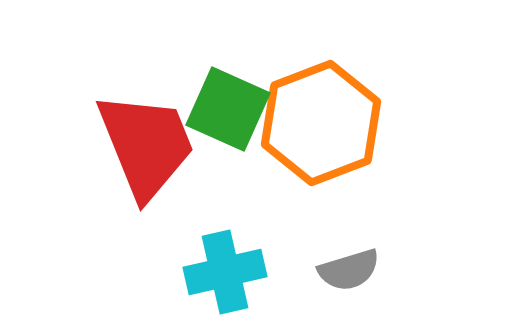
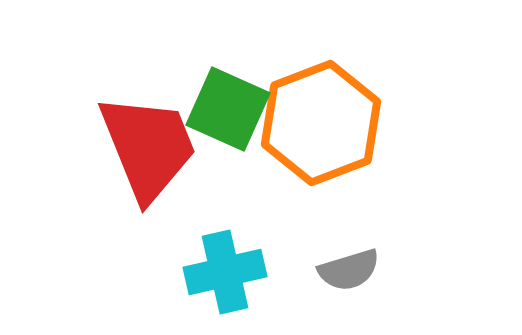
red trapezoid: moved 2 px right, 2 px down
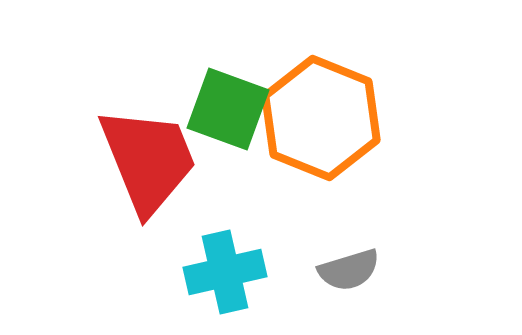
green square: rotated 4 degrees counterclockwise
orange hexagon: moved 5 px up; rotated 17 degrees counterclockwise
red trapezoid: moved 13 px down
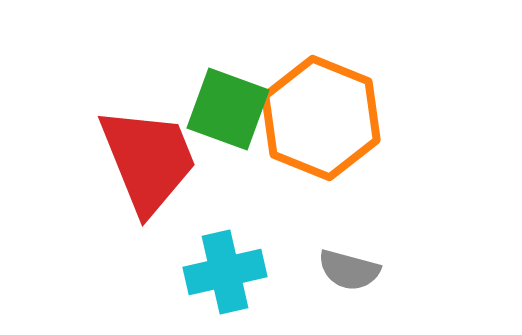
gray semicircle: rotated 32 degrees clockwise
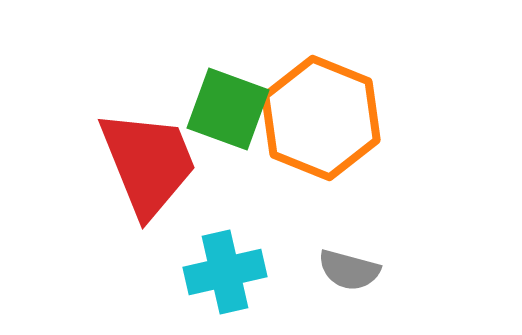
red trapezoid: moved 3 px down
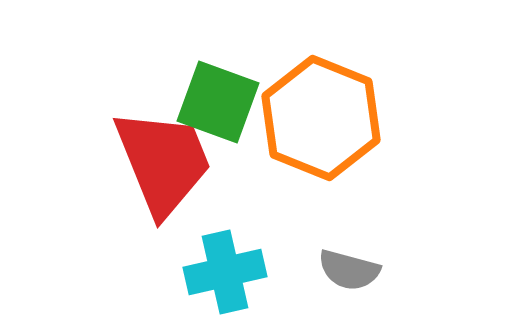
green square: moved 10 px left, 7 px up
red trapezoid: moved 15 px right, 1 px up
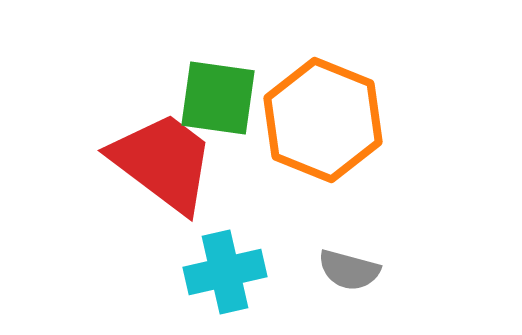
green square: moved 4 px up; rotated 12 degrees counterclockwise
orange hexagon: moved 2 px right, 2 px down
red trapezoid: rotated 31 degrees counterclockwise
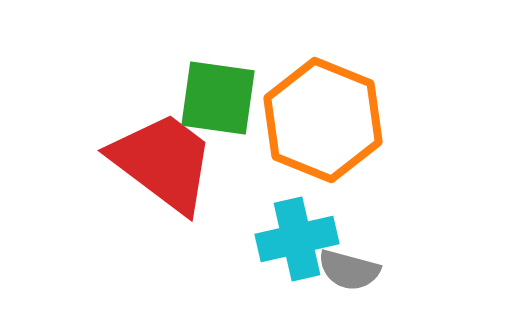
cyan cross: moved 72 px right, 33 px up
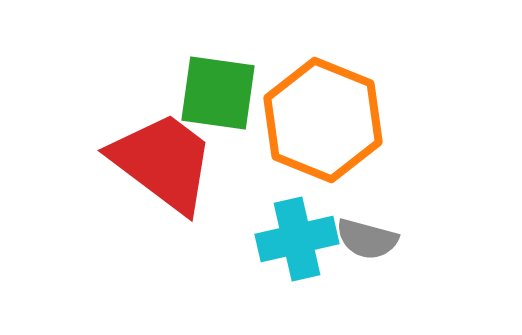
green square: moved 5 px up
gray semicircle: moved 18 px right, 31 px up
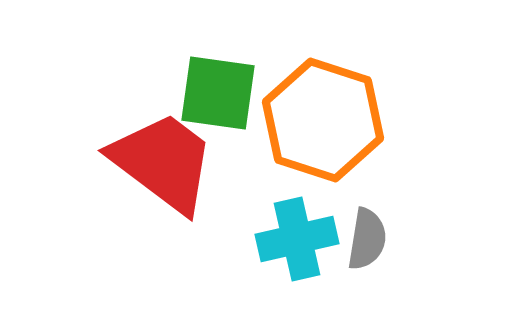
orange hexagon: rotated 4 degrees counterclockwise
gray semicircle: rotated 96 degrees counterclockwise
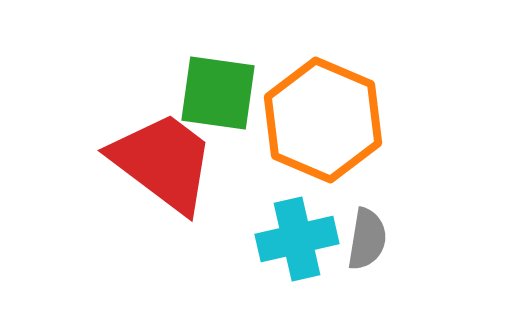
orange hexagon: rotated 5 degrees clockwise
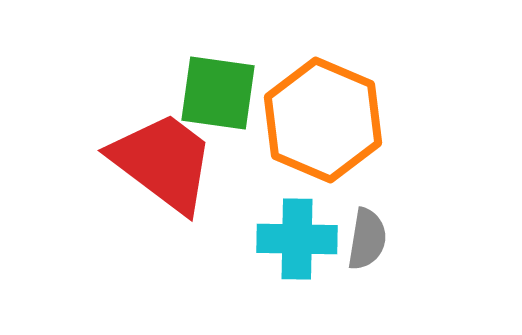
cyan cross: rotated 14 degrees clockwise
